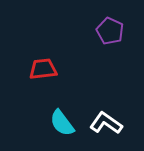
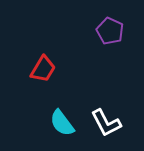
red trapezoid: rotated 128 degrees clockwise
white L-shape: rotated 152 degrees counterclockwise
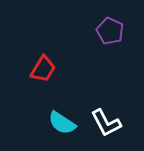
cyan semicircle: rotated 20 degrees counterclockwise
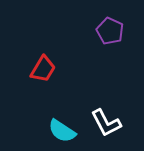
cyan semicircle: moved 8 px down
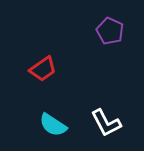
red trapezoid: rotated 24 degrees clockwise
cyan semicircle: moved 9 px left, 6 px up
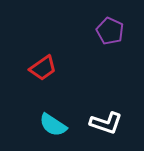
red trapezoid: moved 1 px up
white L-shape: rotated 44 degrees counterclockwise
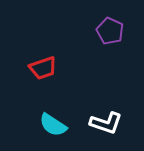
red trapezoid: rotated 16 degrees clockwise
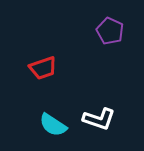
white L-shape: moved 7 px left, 4 px up
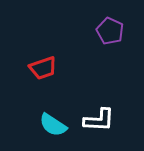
white L-shape: moved 1 px down; rotated 16 degrees counterclockwise
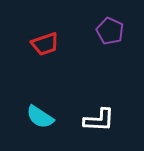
red trapezoid: moved 2 px right, 24 px up
cyan semicircle: moved 13 px left, 8 px up
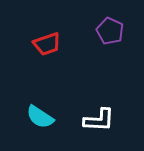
red trapezoid: moved 2 px right
